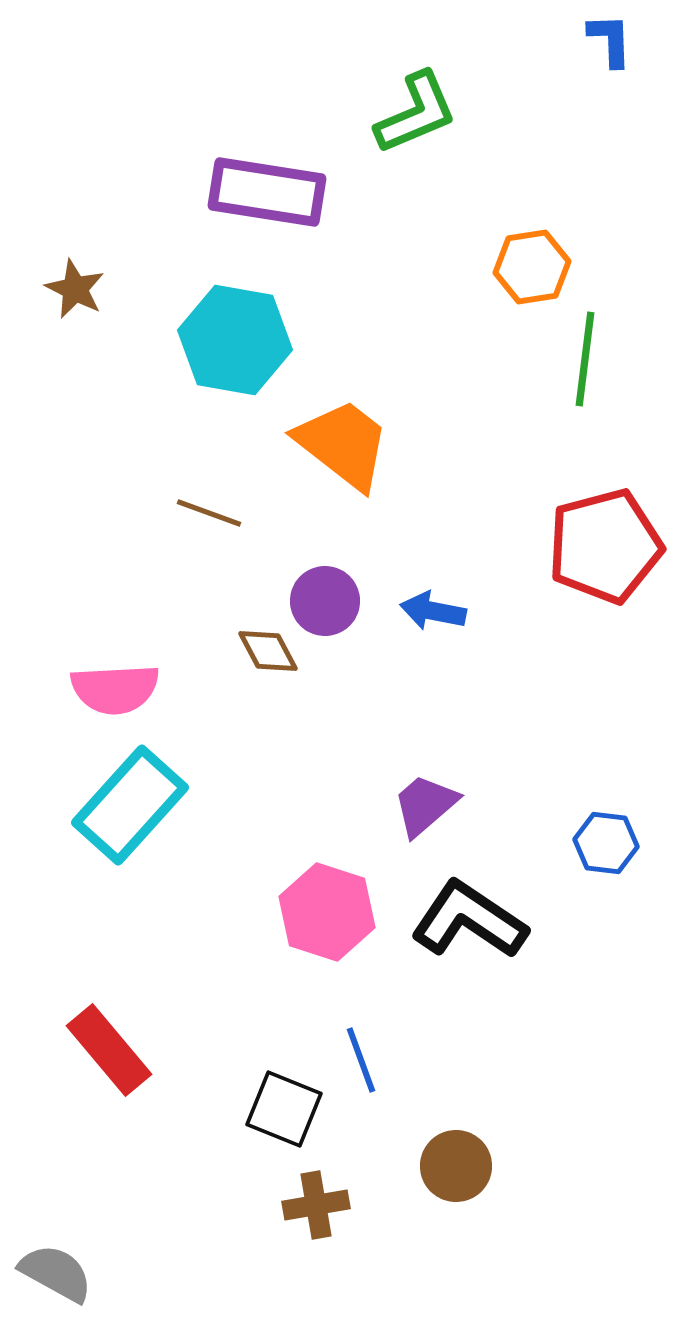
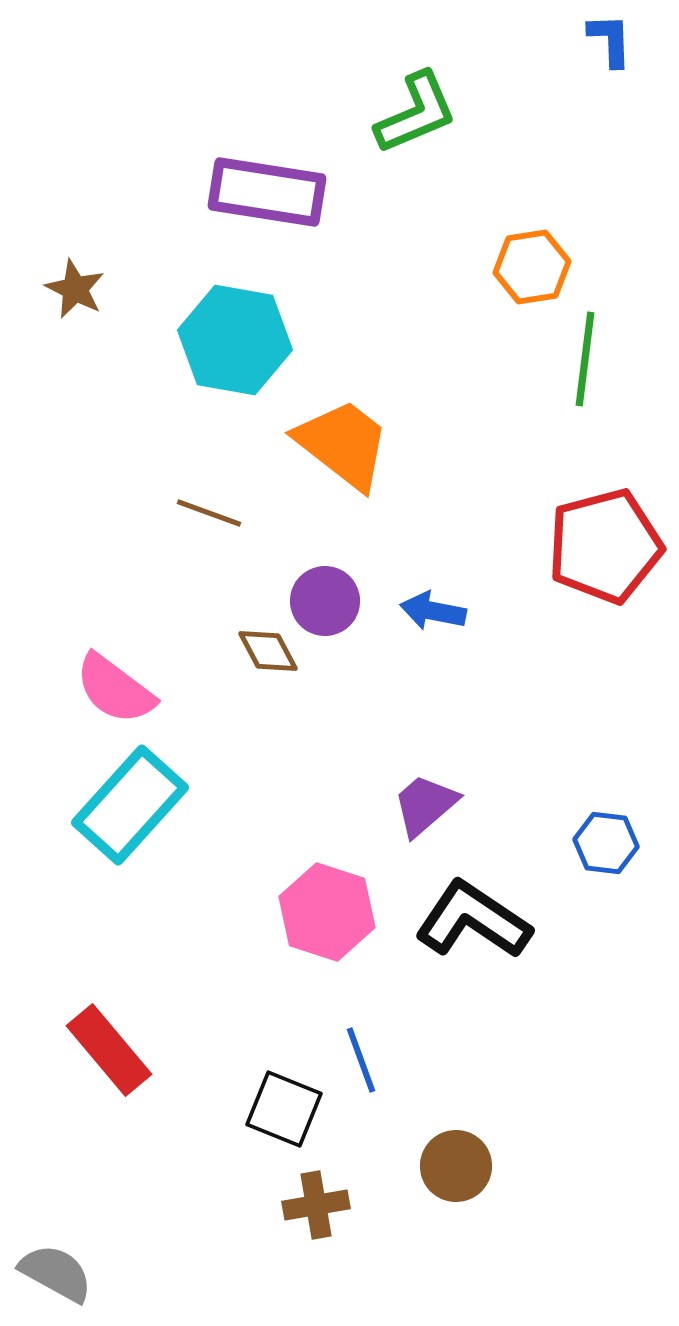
pink semicircle: rotated 40 degrees clockwise
black L-shape: moved 4 px right
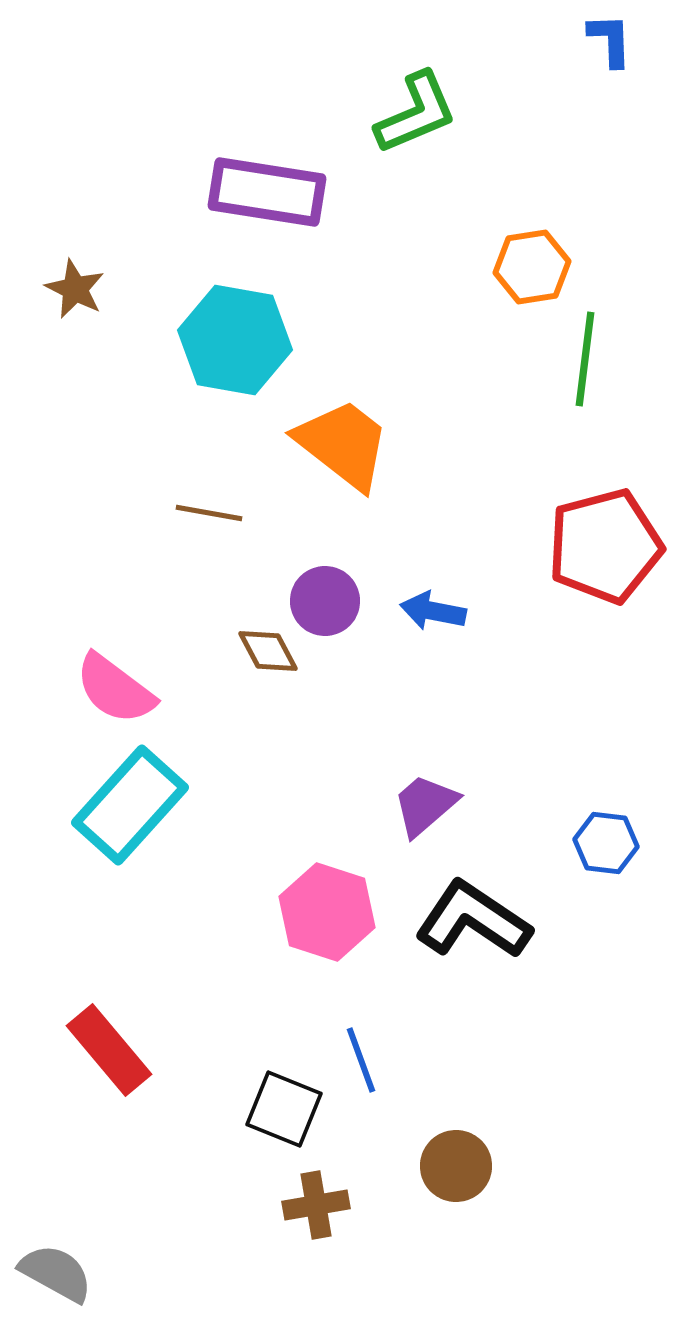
brown line: rotated 10 degrees counterclockwise
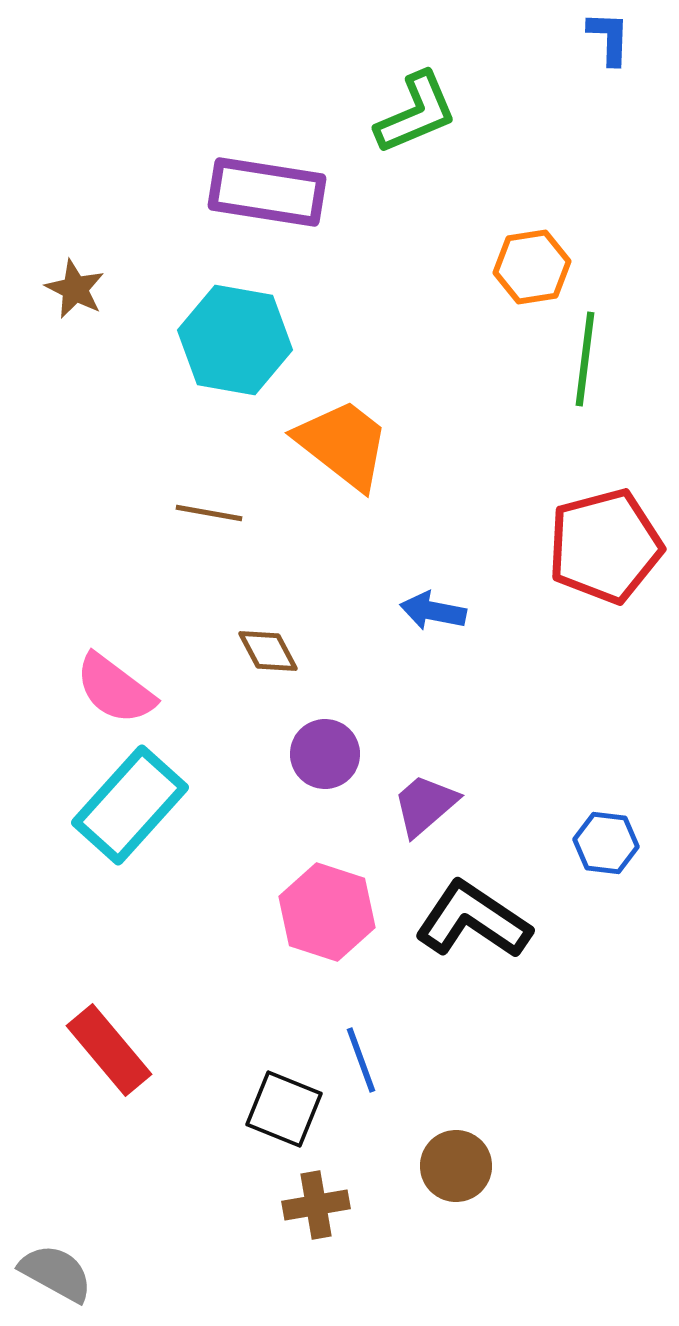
blue L-shape: moved 1 px left, 2 px up; rotated 4 degrees clockwise
purple circle: moved 153 px down
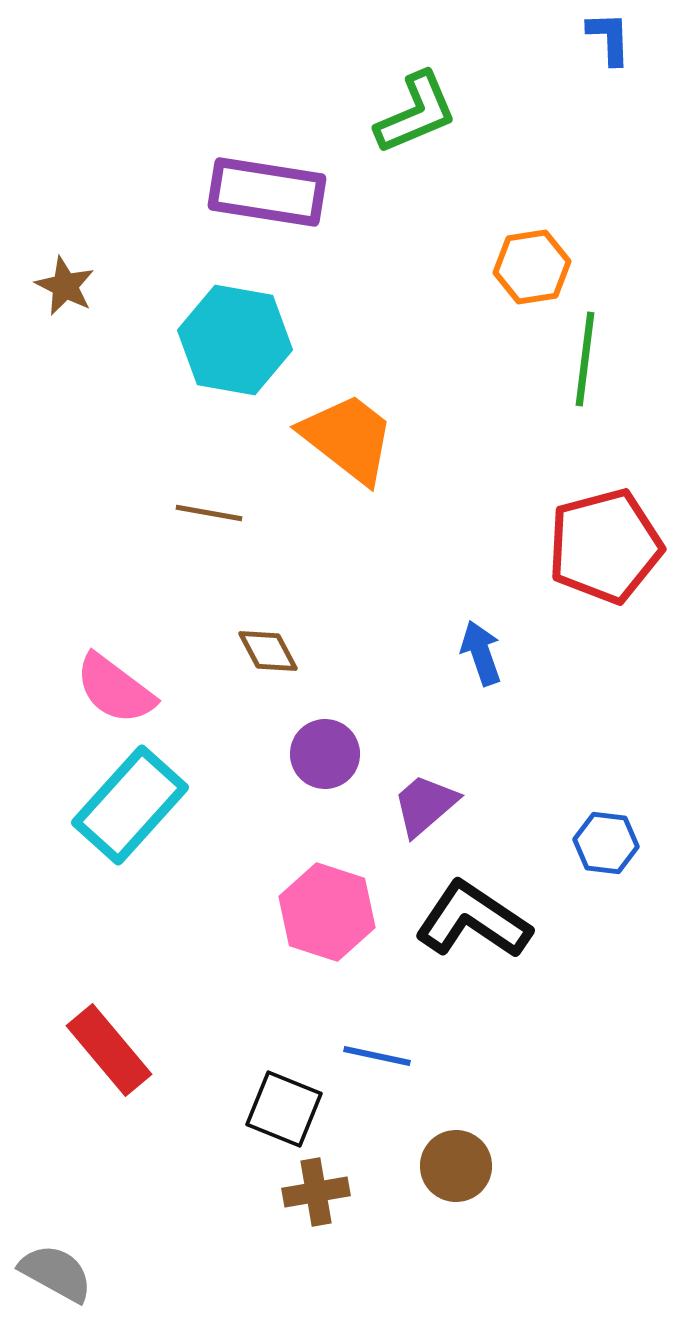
blue L-shape: rotated 4 degrees counterclockwise
brown star: moved 10 px left, 3 px up
orange trapezoid: moved 5 px right, 6 px up
blue arrow: moved 48 px right, 42 px down; rotated 60 degrees clockwise
blue line: moved 16 px right, 4 px up; rotated 58 degrees counterclockwise
brown cross: moved 13 px up
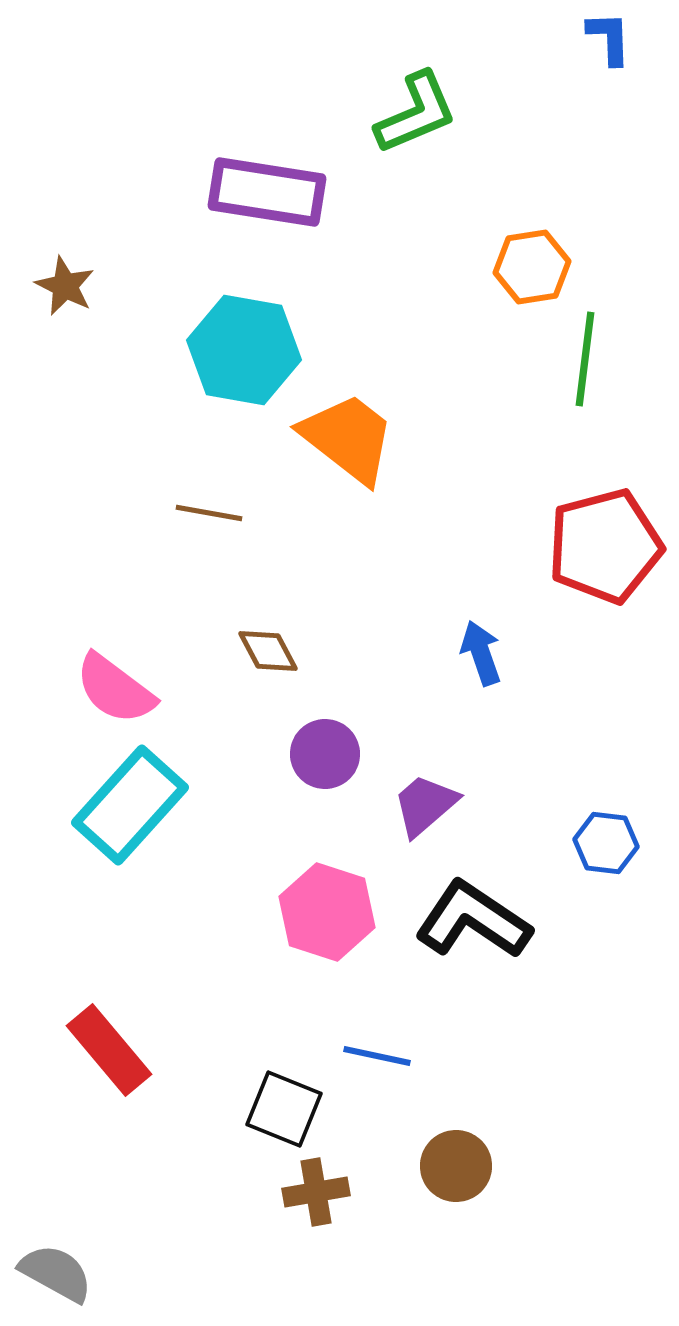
cyan hexagon: moved 9 px right, 10 px down
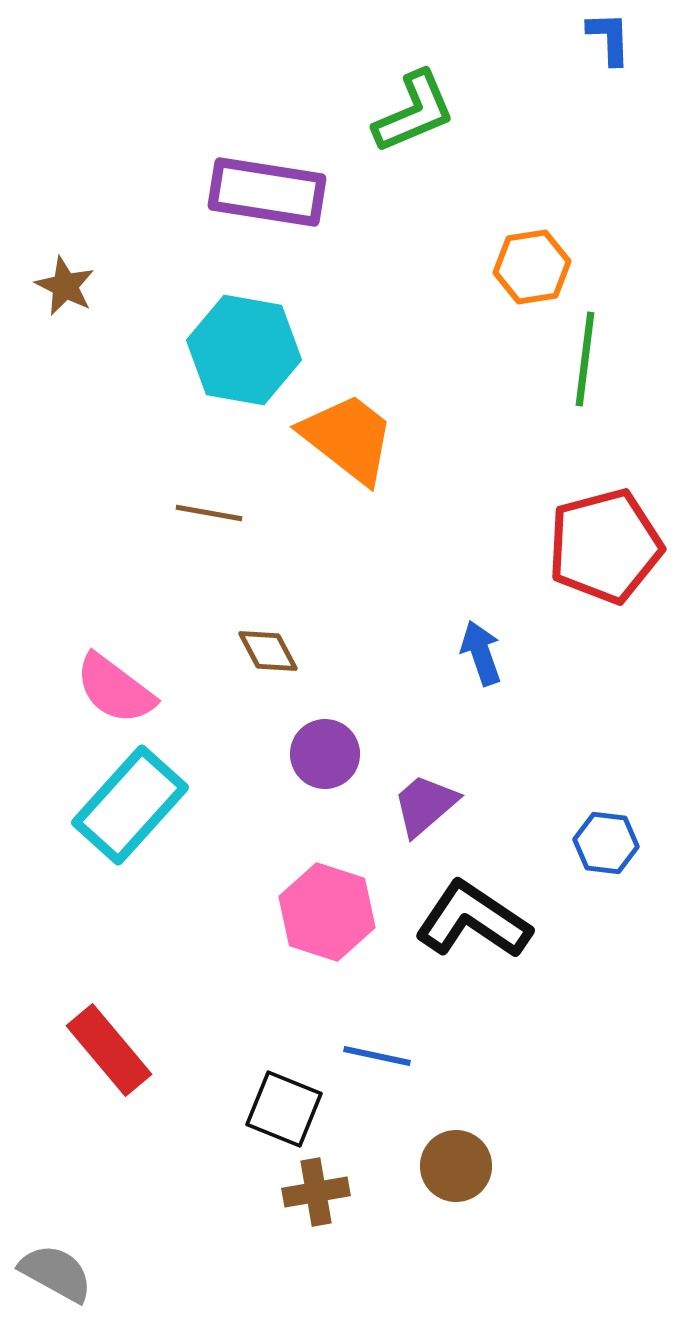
green L-shape: moved 2 px left, 1 px up
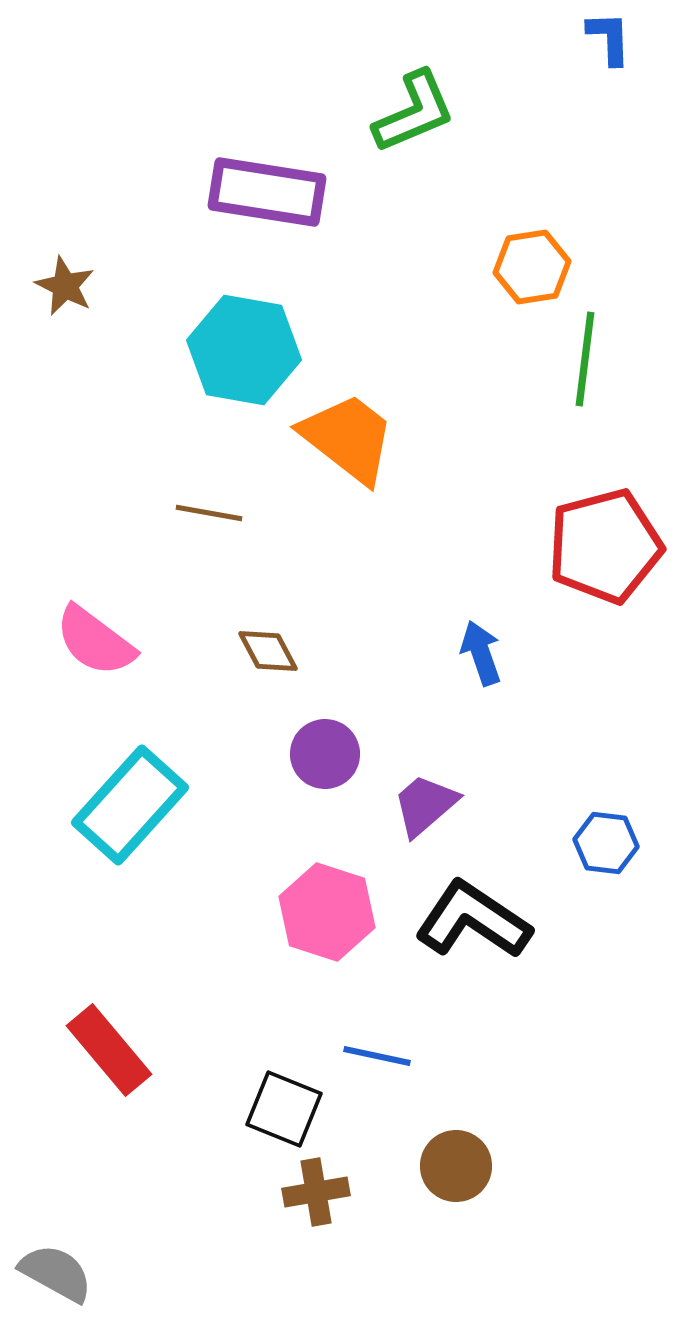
pink semicircle: moved 20 px left, 48 px up
